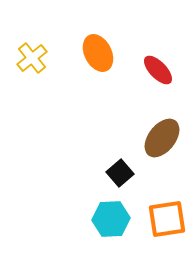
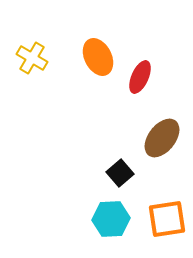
orange ellipse: moved 4 px down
yellow cross: rotated 20 degrees counterclockwise
red ellipse: moved 18 px left, 7 px down; rotated 68 degrees clockwise
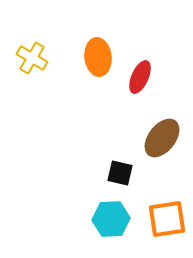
orange ellipse: rotated 21 degrees clockwise
black square: rotated 36 degrees counterclockwise
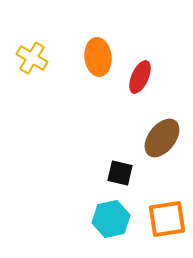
cyan hexagon: rotated 9 degrees counterclockwise
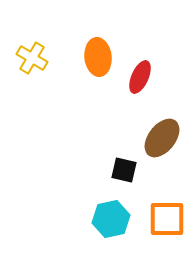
black square: moved 4 px right, 3 px up
orange square: rotated 9 degrees clockwise
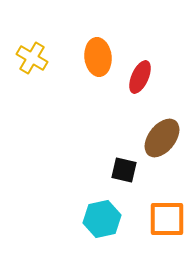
cyan hexagon: moved 9 px left
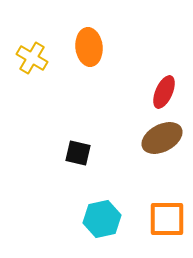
orange ellipse: moved 9 px left, 10 px up
red ellipse: moved 24 px right, 15 px down
brown ellipse: rotated 24 degrees clockwise
black square: moved 46 px left, 17 px up
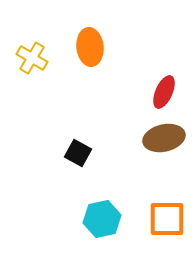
orange ellipse: moved 1 px right
brown ellipse: moved 2 px right; rotated 15 degrees clockwise
black square: rotated 16 degrees clockwise
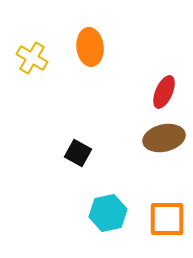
cyan hexagon: moved 6 px right, 6 px up
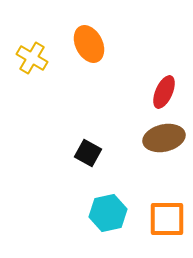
orange ellipse: moved 1 px left, 3 px up; rotated 21 degrees counterclockwise
black square: moved 10 px right
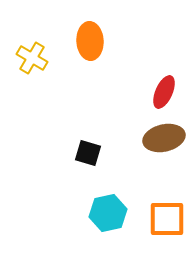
orange ellipse: moved 1 px right, 3 px up; rotated 24 degrees clockwise
black square: rotated 12 degrees counterclockwise
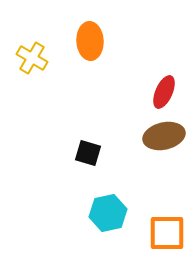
brown ellipse: moved 2 px up
orange square: moved 14 px down
